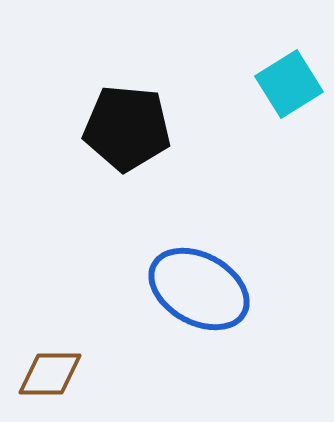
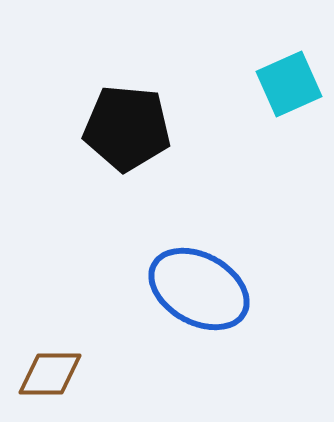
cyan square: rotated 8 degrees clockwise
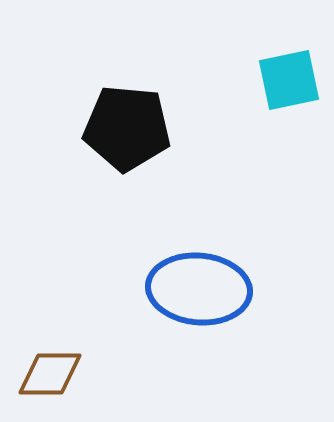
cyan square: moved 4 px up; rotated 12 degrees clockwise
blue ellipse: rotated 24 degrees counterclockwise
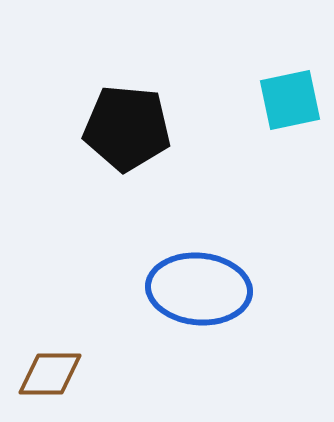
cyan square: moved 1 px right, 20 px down
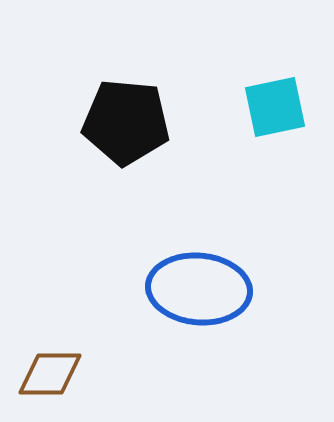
cyan square: moved 15 px left, 7 px down
black pentagon: moved 1 px left, 6 px up
